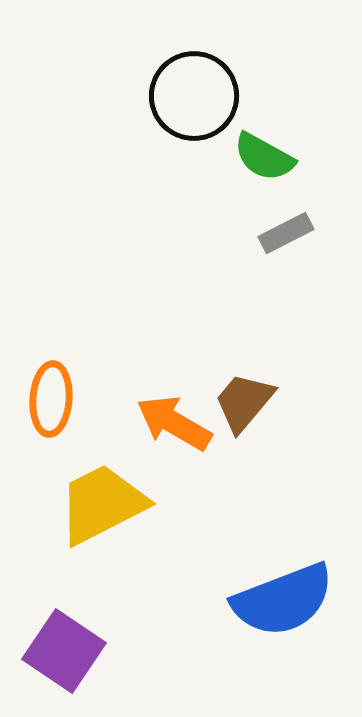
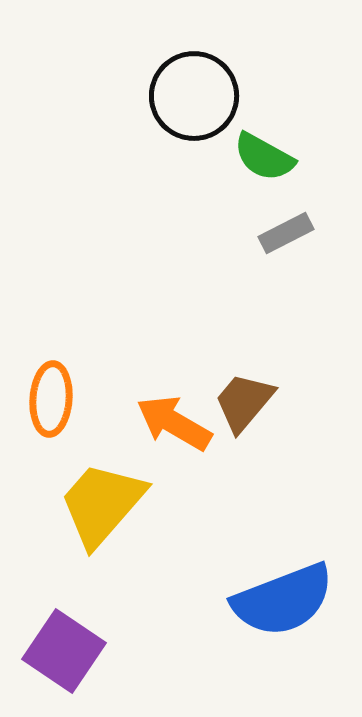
yellow trapezoid: rotated 22 degrees counterclockwise
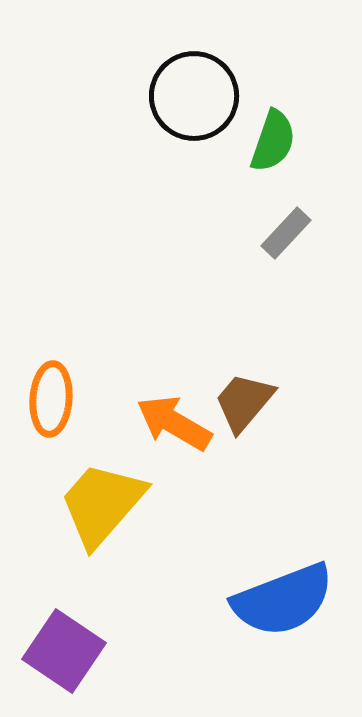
green semicircle: moved 9 px right, 16 px up; rotated 100 degrees counterclockwise
gray rectangle: rotated 20 degrees counterclockwise
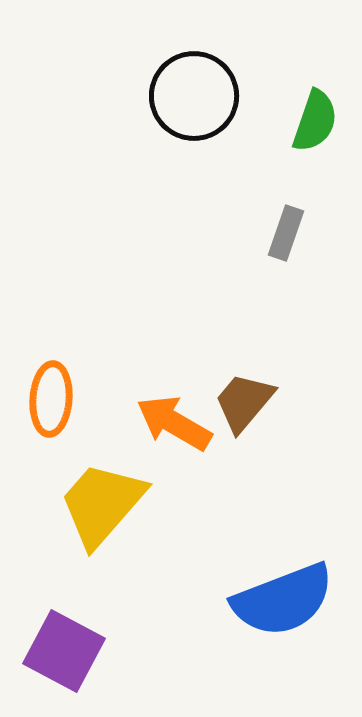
green semicircle: moved 42 px right, 20 px up
gray rectangle: rotated 24 degrees counterclockwise
purple square: rotated 6 degrees counterclockwise
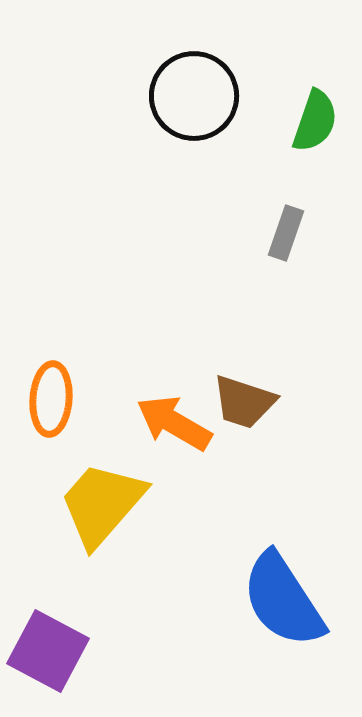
brown trapezoid: rotated 112 degrees counterclockwise
blue semicircle: rotated 78 degrees clockwise
purple square: moved 16 px left
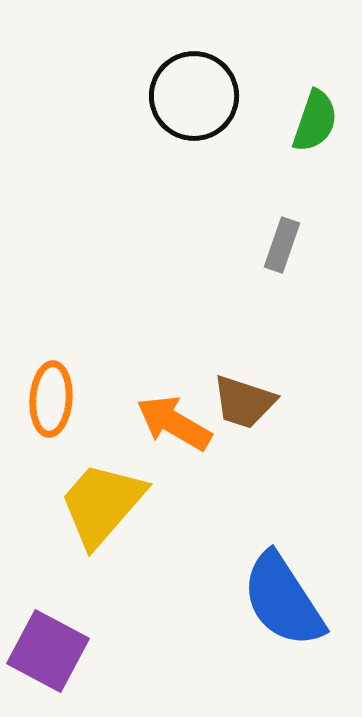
gray rectangle: moved 4 px left, 12 px down
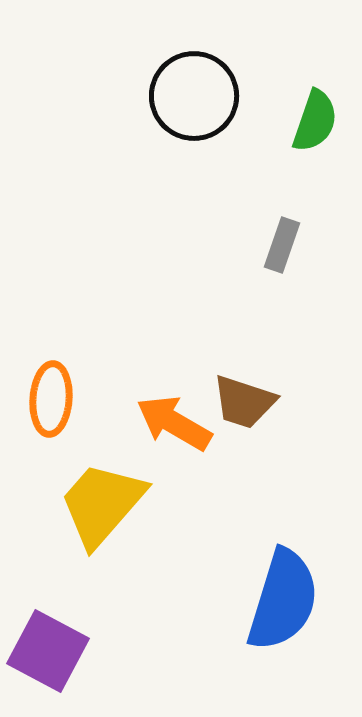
blue semicircle: rotated 130 degrees counterclockwise
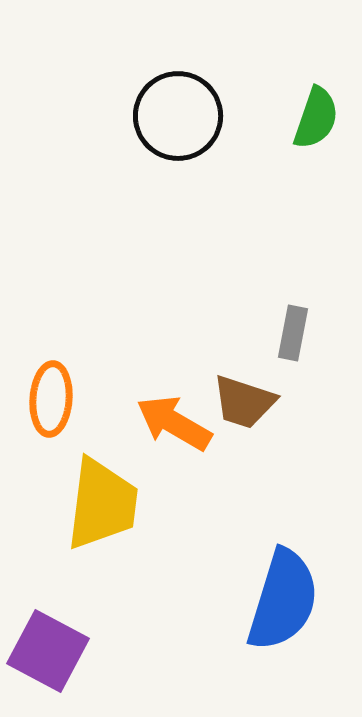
black circle: moved 16 px left, 20 px down
green semicircle: moved 1 px right, 3 px up
gray rectangle: moved 11 px right, 88 px down; rotated 8 degrees counterclockwise
yellow trapezoid: rotated 146 degrees clockwise
